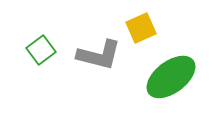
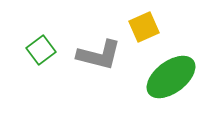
yellow square: moved 3 px right, 1 px up
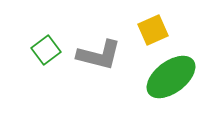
yellow square: moved 9 px right, 3 px down
green square: moved 5 px right
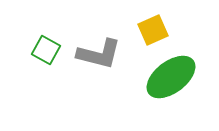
green square: rotated 24 degrees counterclockwise
gray L-shape: moved 1 px up
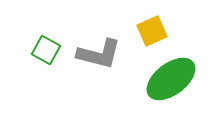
yellow square: moved 1 px left, 1 px down
green ellipse: moved 2 px down
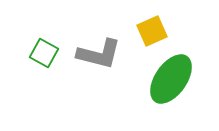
green square: moved 2 px left, 3 px down
green ellipse: rotated 18 degrees counterclockwise
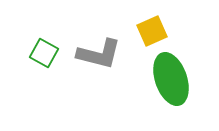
green ellipse: rotated 54 degrees counterclockwise
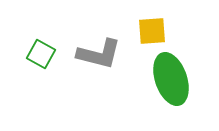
yellow square: rotated 20 degrees clockwise
green square: moved 3 px left, 1 px down
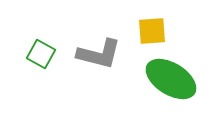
green ellipse: rotated 39 degrees counterclockwise
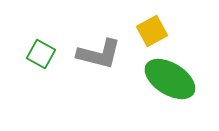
yellow square: rotated 24 degrees counterclockwise
green ellipse: moved 1 px left
